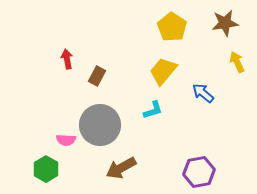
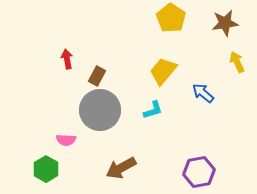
yellow pentagon: moved 1 px left, 9 px up
gray circle: moved 15 px up
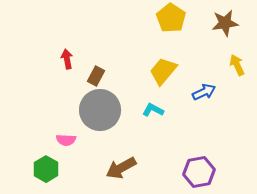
yellow arrow: moved 3 px down
brown rectangle: moved 1 px left
blue arrow: moved 1 px right, 1 px up; rotated 115 degrees clockwise
cyan L-shape: rotated 135 degrees counterclockwise
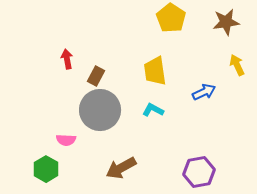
brown star: moved 1 px right, 1 px up
yellow trapezoid: moved 8 px left; rotated 48 degrees counterclockwise
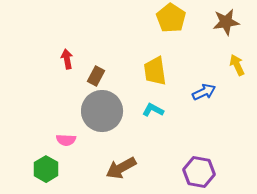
gray circle: moved 2 px right, 1 px down
purple hexagon: rotated 20 degrees clockwise
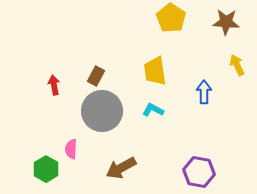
brown star: rotated 12 degrees clockwise
red arrow: moved 13 px left, 26 px down
blue arrow: rotated 65 degrees counterclockwise
pink semicircle: moved 5 px right, 9 px down; rotated 90 degrees clockwise
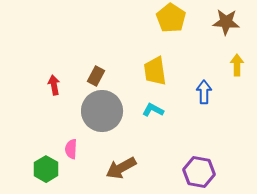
yellow arrow: rotated 25 degrees clockwise
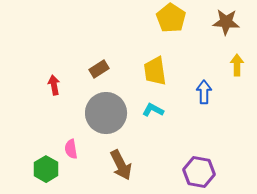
brown rectangle: moved 3 px right, 7 px up; rotated 30 degrees clockwise
gray circle: moved 4 px right, 2 px down
pink semicircle: rotated 12 degrees counterclockwise
brown arrow: moved 3 px up; rotated 88 degrees counterclockwise
